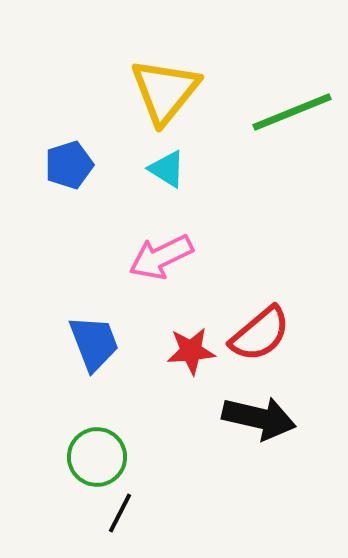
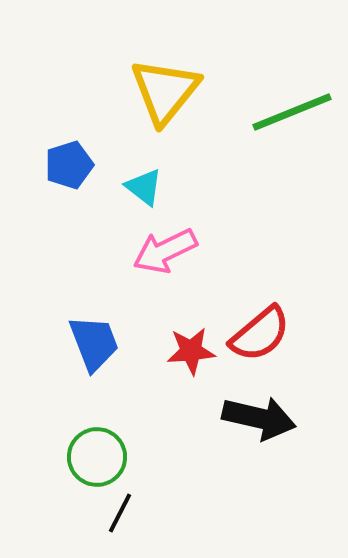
cyan triangle: moved 23 px left, 18 px down; rotated 6 degrees clockwise
pink arrow: moved 4 px right, 6 px up
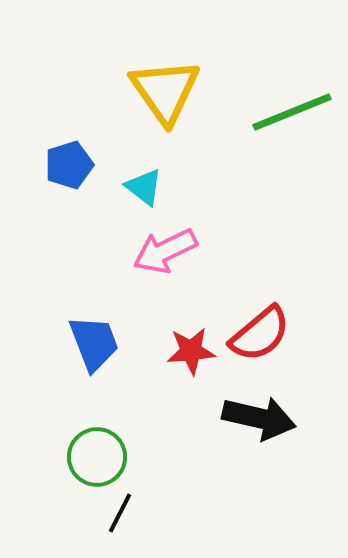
yellow triangle: rotated 14 degrees counterclockwise
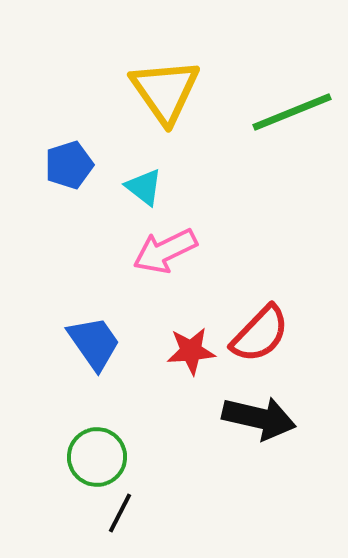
red semicircle: rotated 6 degrees counterclockwise
blue trapezoid: rotated 14 degrees counterclockwise
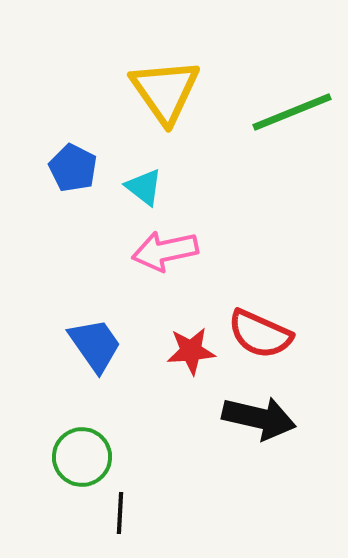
blue pentagon: moved 4 px right, 3 px down; rotated 27 degrees counterclockwise
pink arrow: rotated 14 degrees clockwise
red semicircle: rotated 70 degrees clockwise
blue trapezoid: moved 1 px right, 2 px down
green circle: moved 15 px left
black line: rotated 24 degrees counterclockwise
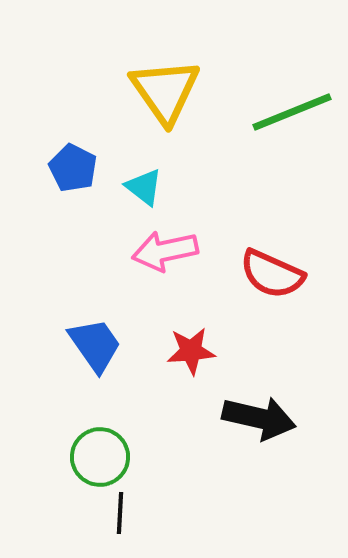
red semicircle: moved 12 px right, 60 px up
green circle: moved 18 px right
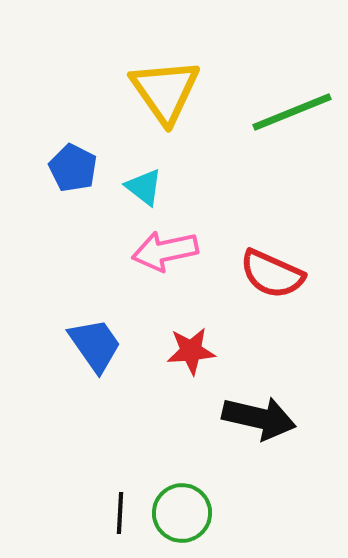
green circle: moved 82 px right, 56 px down
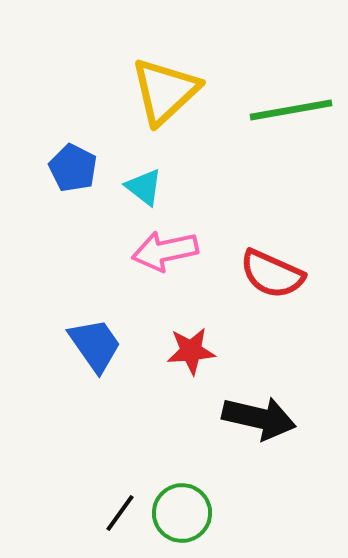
yellow triangle: rotated 22 degrees clockwise
green line: moved 1 px left, 2 px up; rotated 12 degrees clockwise
black line: rotated 33 degrees clockwise
